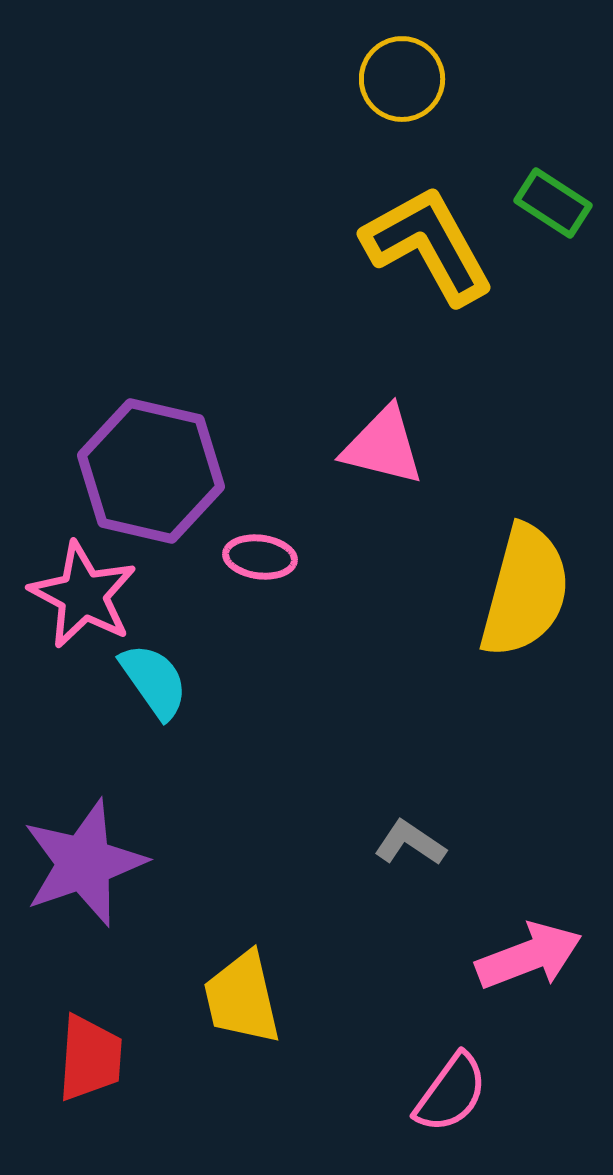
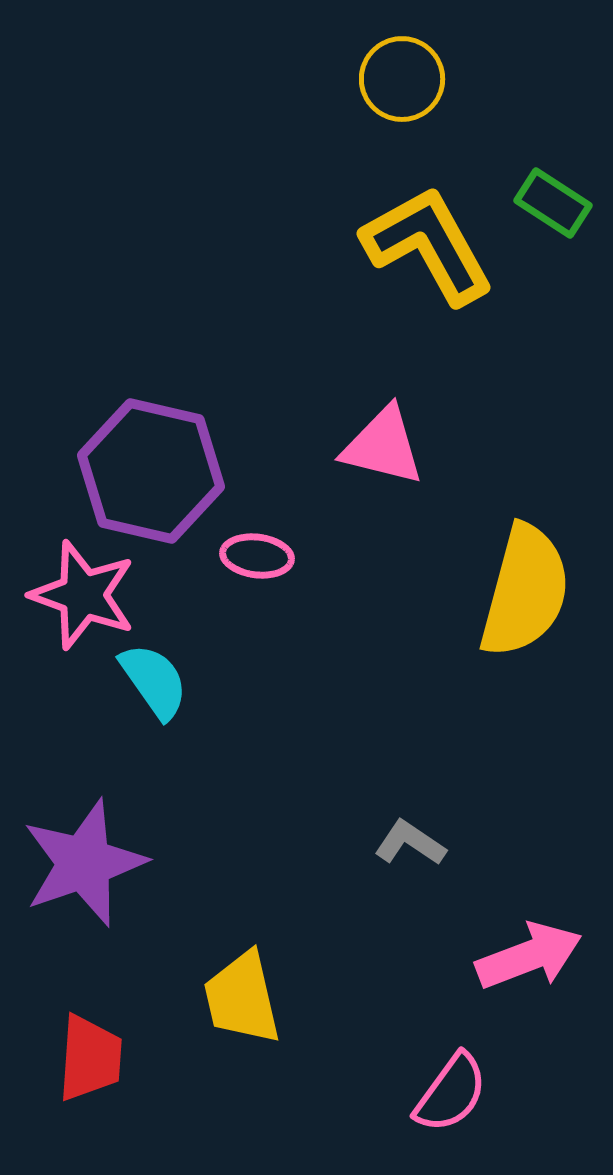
pink ellipse: moved 3 px left, 1 px up
pink star: rotated 8 degrees counterclockwise
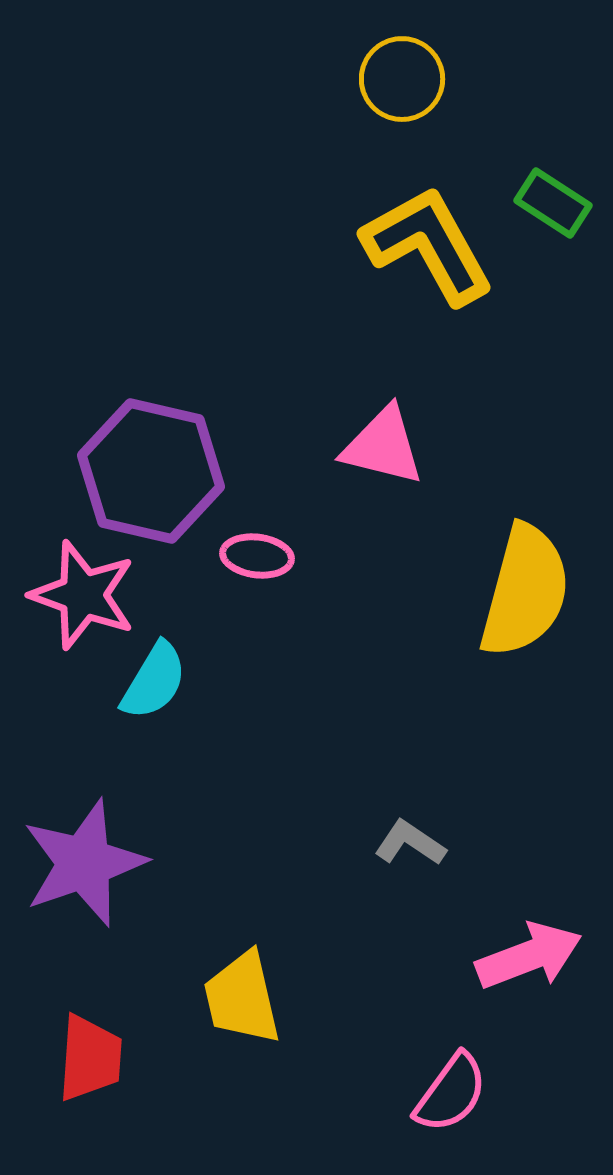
cyan semicircle: rotated 66 degrees clockwise
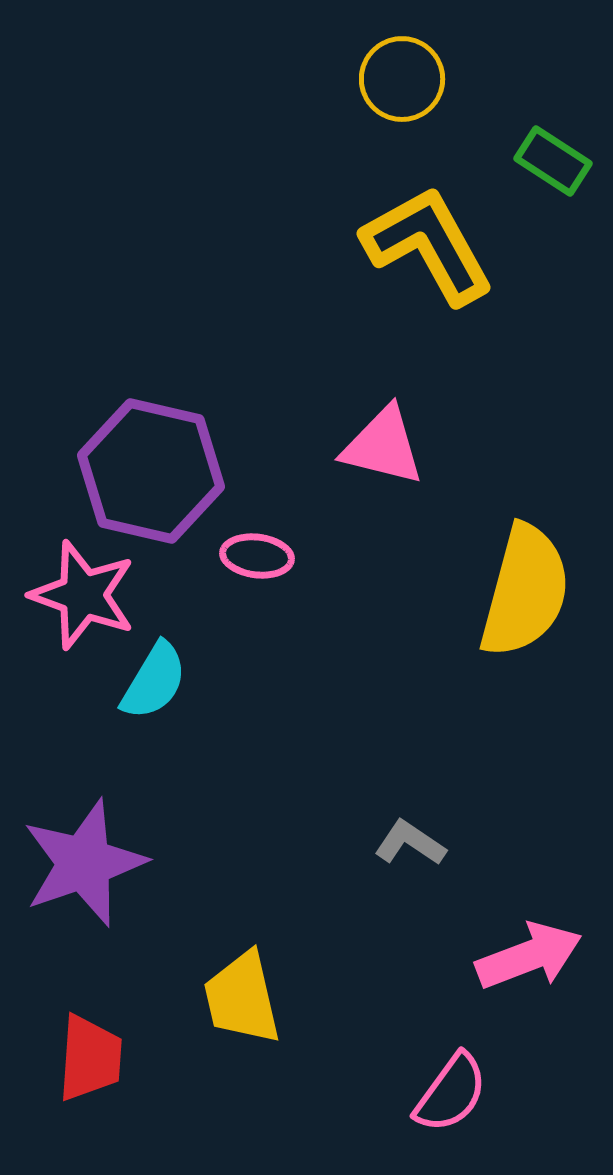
green rectangle: moved 42 px up
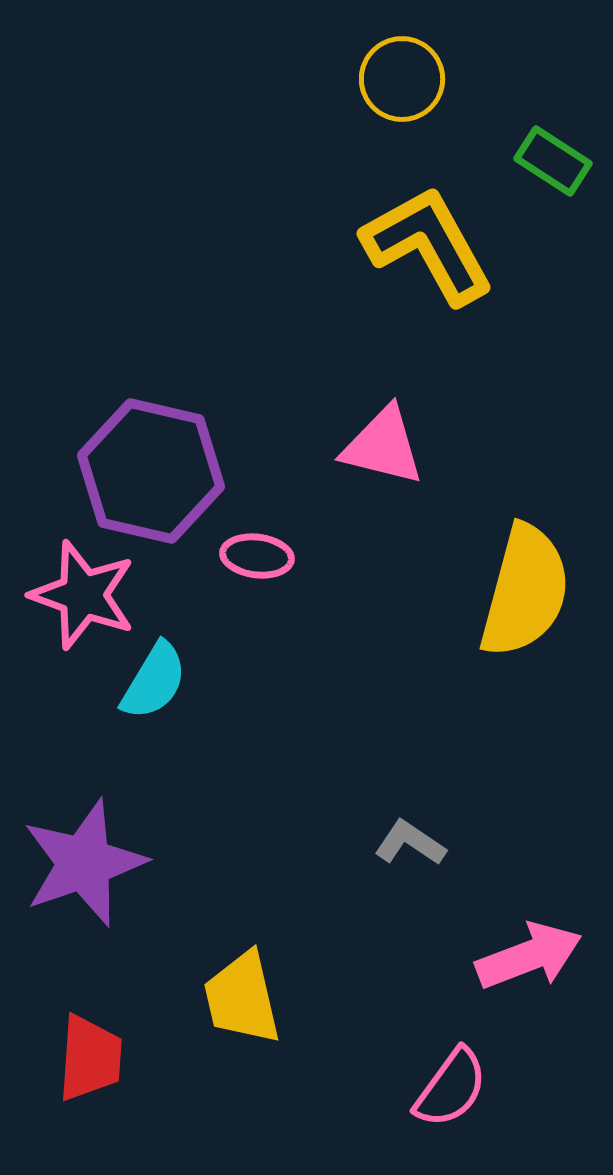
pink semicircle: moved 5 px up
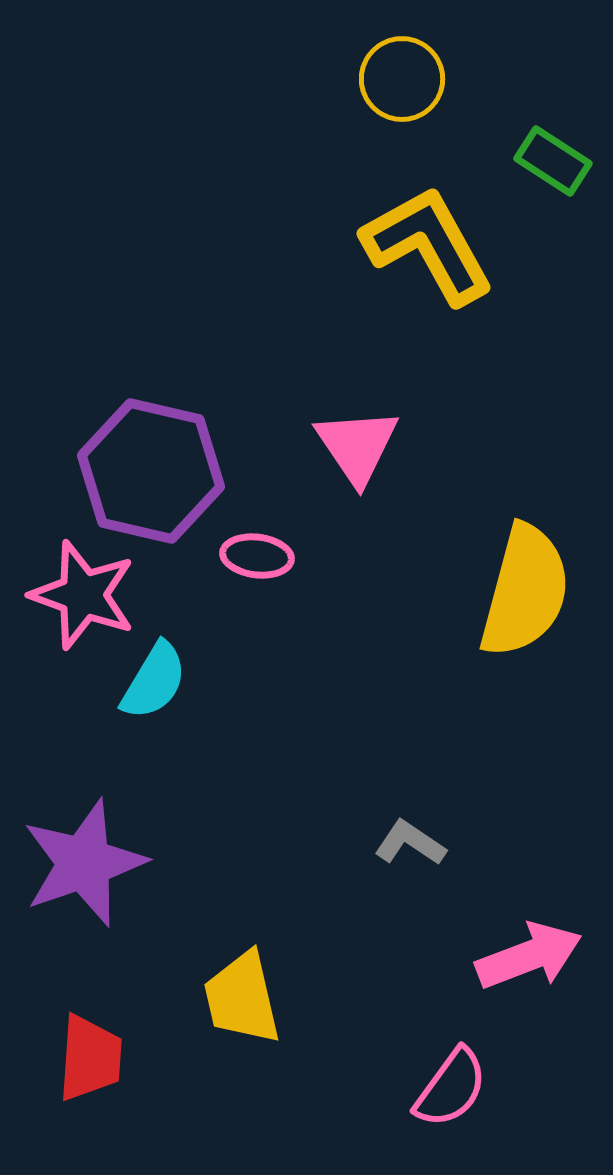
pink triangle: moved 26 px left; rotated 42 degrees clockwise
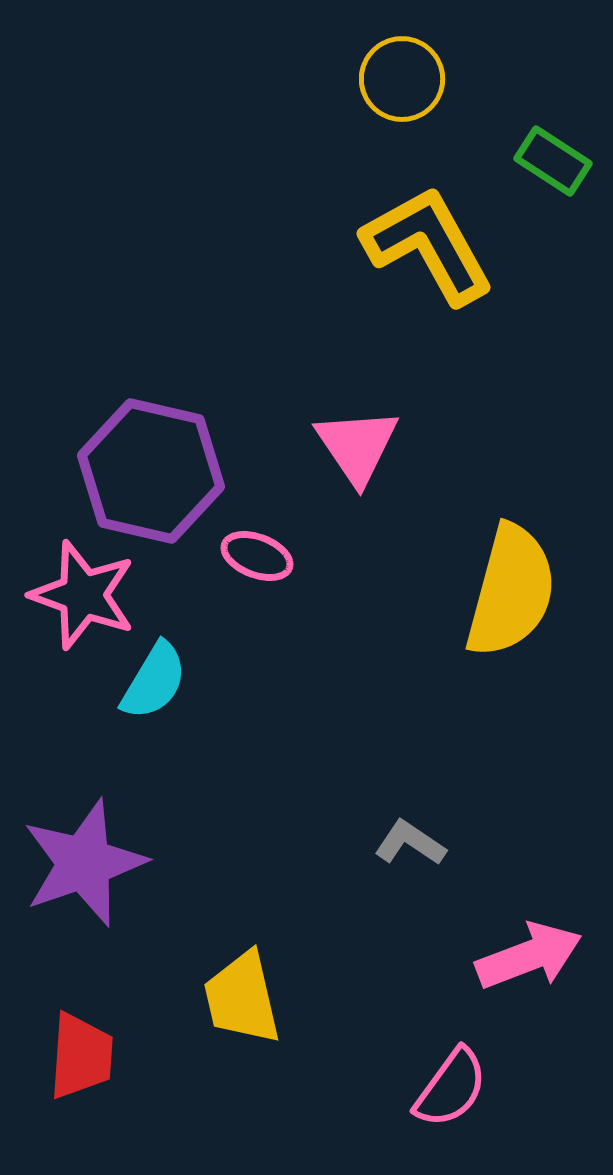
pink ellipse: rotated 14 degrees clockwise
yellow semicircle: moved 14 px left
red trapezoid: moved 9 px left, 2 px up
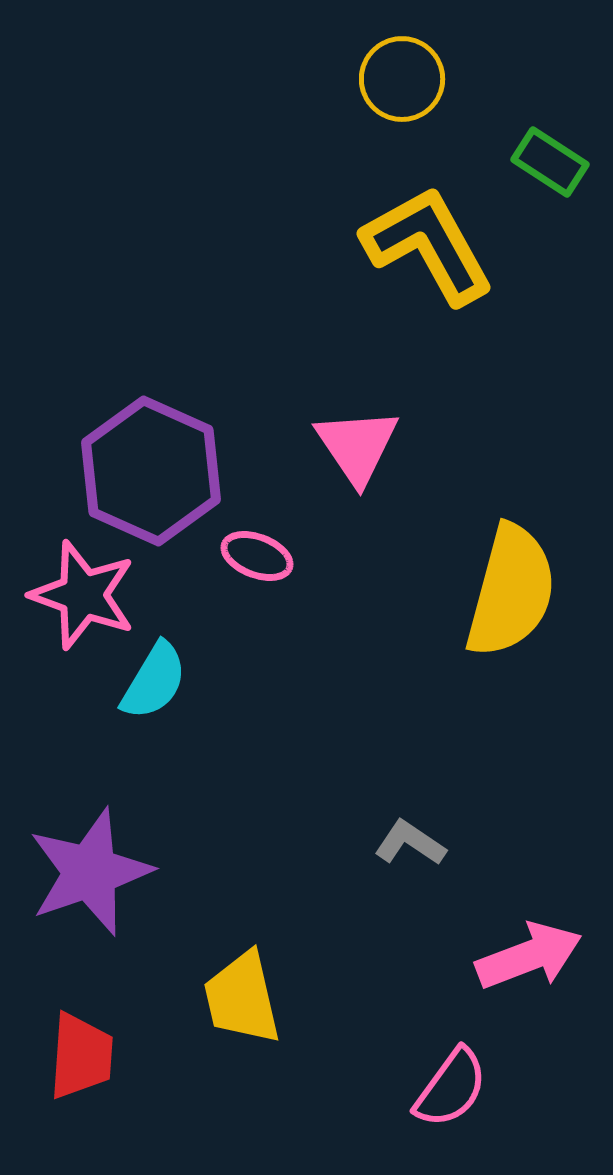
green rectangle: moved 3 px left, 1 px down
purple hexagon: rotated 11 degrees clockwise
purple star: moved 6 px right, 9 px down
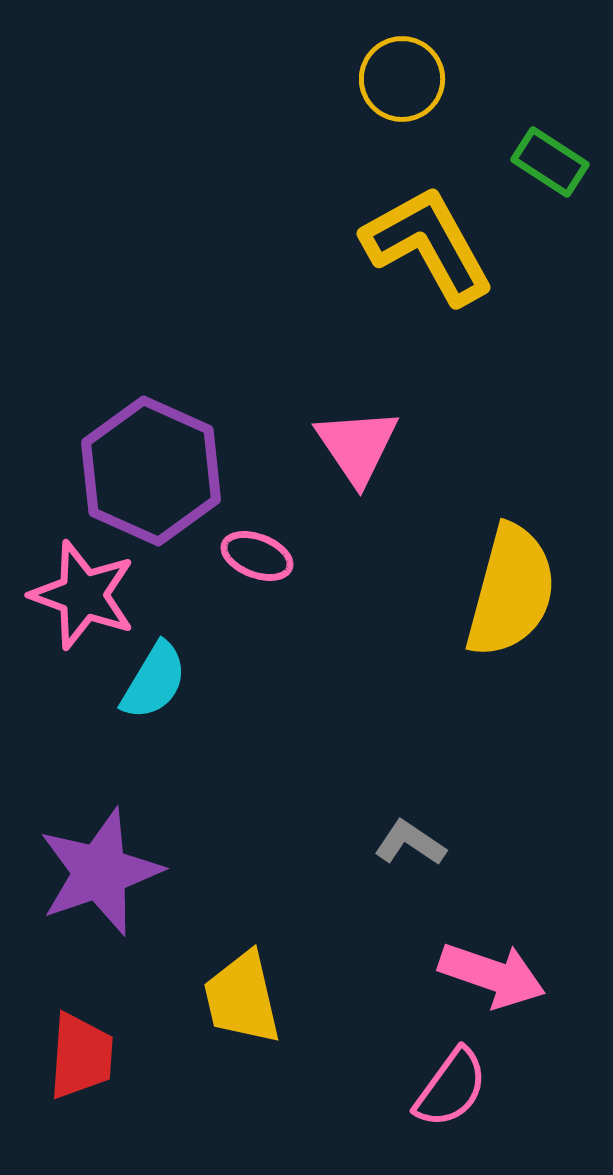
purple star: moved 10 px right
pink arrow: moved 37 px left, 19 px down; rotated 40 degrees clockwise
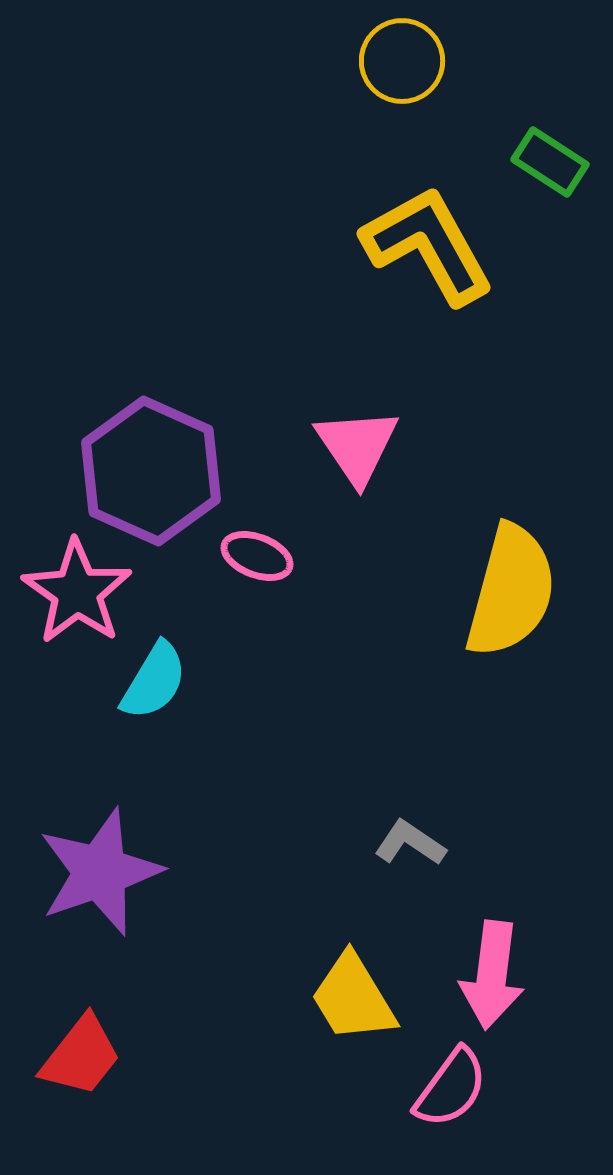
yellow circle: moved 18 px up
pink star: moved 6 px left, 3 px up; rotated 15 degrees clockwise
pink arrow: rotated 78 degrees clockwise
yellow trapezoid: moved 111 px right; rotated 18 degrees counterclockwise
red trapezoid: rotated 34 degrees clockwise
